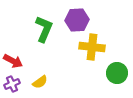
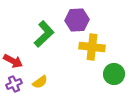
green L-shape: moved 5 px down; rotated 24 degrees clockwise
green circle: moved 3 px left, 1 px down
purple cross: moved 2 px right
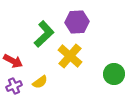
purple hexagon: moved 2 px down
yellow cross: moved 22 px left, 9 px down; rotated 35 degrees clockwise
purple cross: moved 2 px down
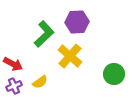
red arrow: moved 3 px down
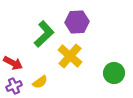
red arrow: moved 1 px up
green circle: moved 1 px up
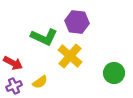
purple hexagon: rotated 10 degrees clockwise
green L-shape: moved 3 px down; rotated 68 degrees clockwise
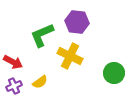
green L-shape: moved 2 px left, 2 px up; rotated 132 degrees clockwise
yellow cross: rotated 15 degrees counterclockwise
red arrow: moved 1 px up
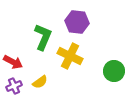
green L-shape: moved 1 px right, 2 px down; rotated 136 degrees clockwise
green circle: moved 2 px up
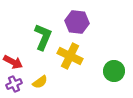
purple cross: moved 2 px up
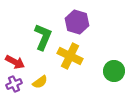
purple hexagon: rotated 10 degrees clockwise
red arrow: moved 2 px right
